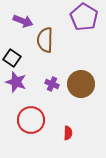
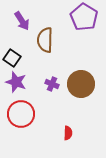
purple arrow: moved 1 px left; rotated 36 degrees clockwise
red circle: moved 10 px left, 6 px up
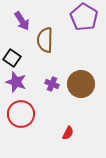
red semicircle: rotated 24 degrees clockwise
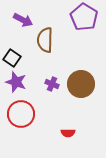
purple arrow: moved 1 px right, 1 px up; rotated 30 degrees counterclockwise
red semicircle: rotated 64 degrees clockwise
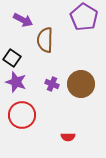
red circle: moved 1 px right, 1 px down
red semicircle: moved 4 px down
